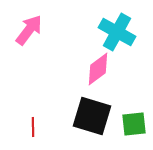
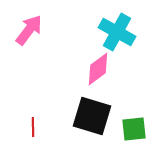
green square: moved 5 px down
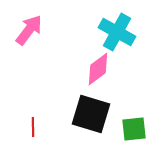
black square: moved 1 px left, 2 px up
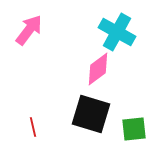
red line: rotated 12 degrees counterclockwise
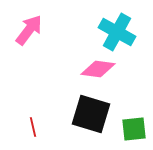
pink diamond: rotated 44 degrees clockwise
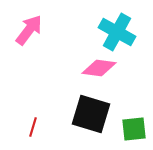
pink diamond: moved 1 px right, 1 px up
red line: rotated 30 degrees clockwise
